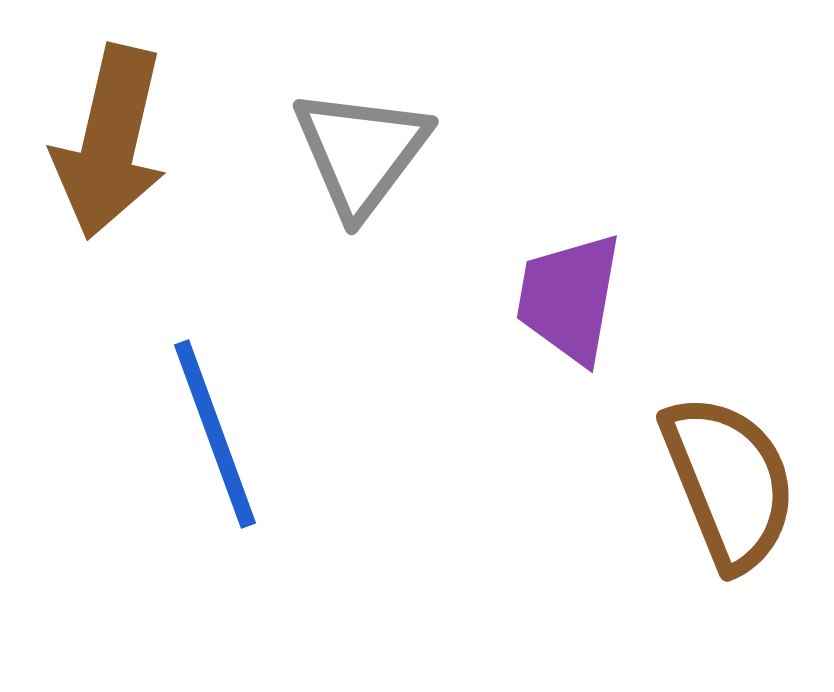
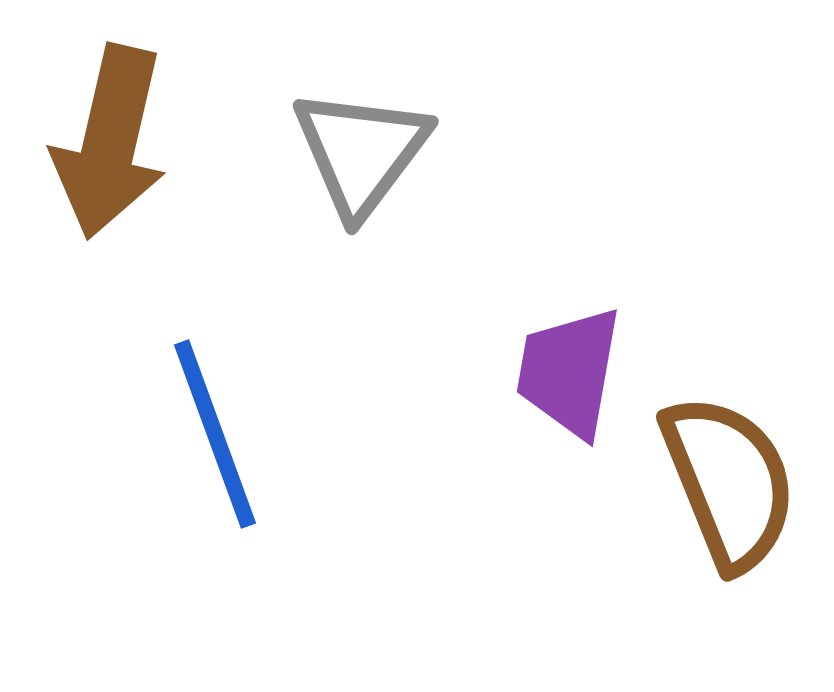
purple trapezoid: moved 74 px down
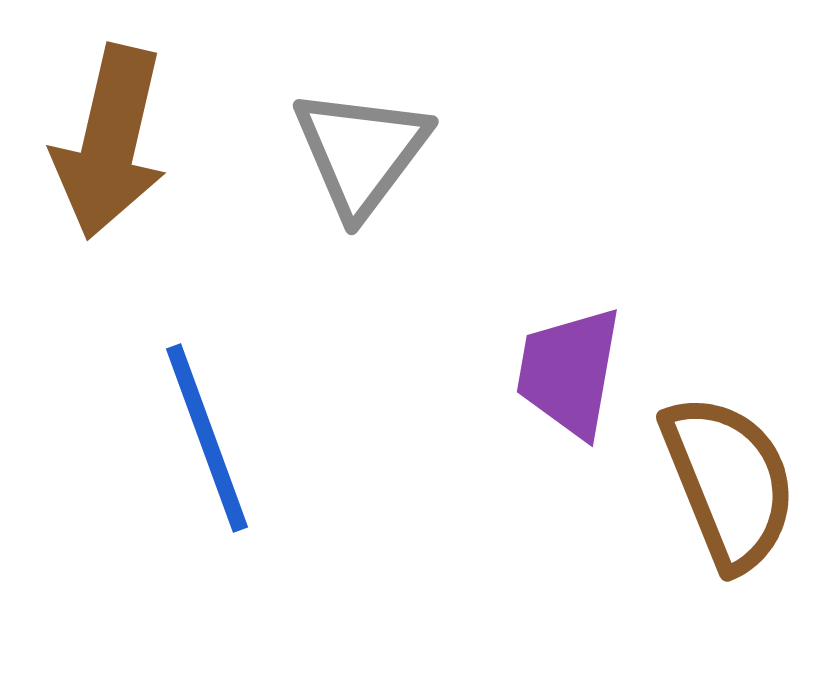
blue line: moved 8 px left, 4 px down
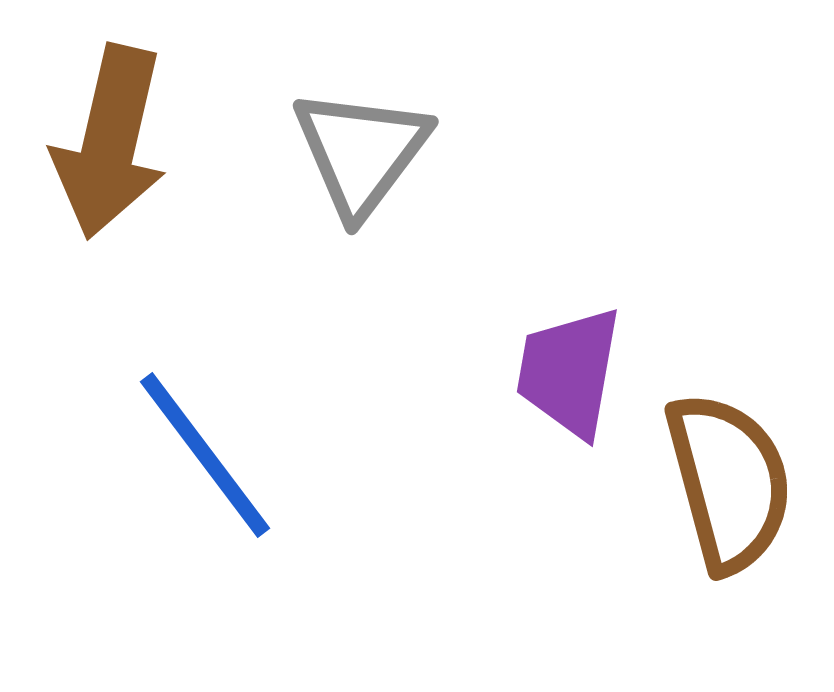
blue line: moved 2 px left, 17 px down; rotated 17 degrees counterclockwise
brown semicircle: rotated 7 degrees clockwise
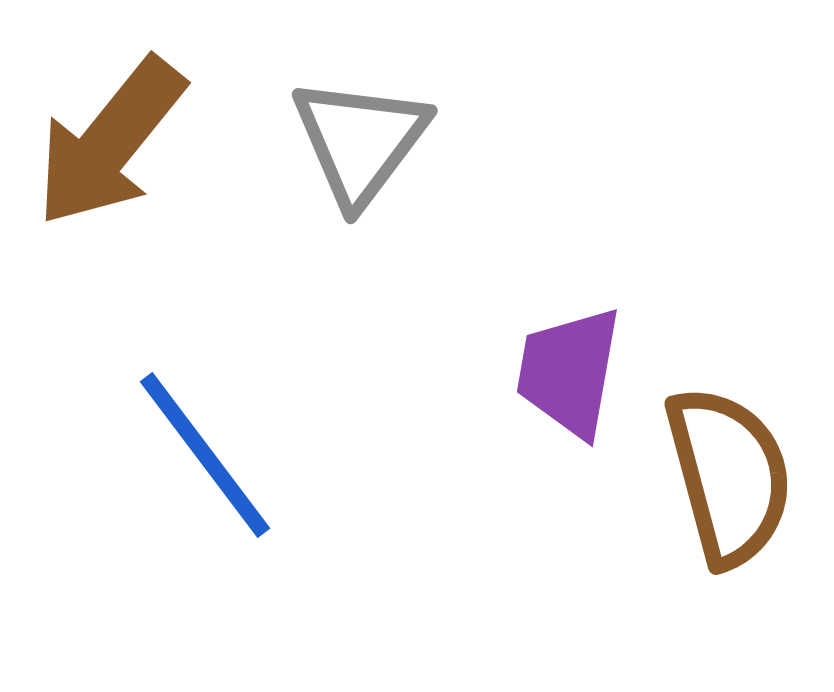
brown arrow: rotated 26 degrees clockwise
gray triangle: moved 1 px left, 11 px up
brown semicircle: moved 6 px up
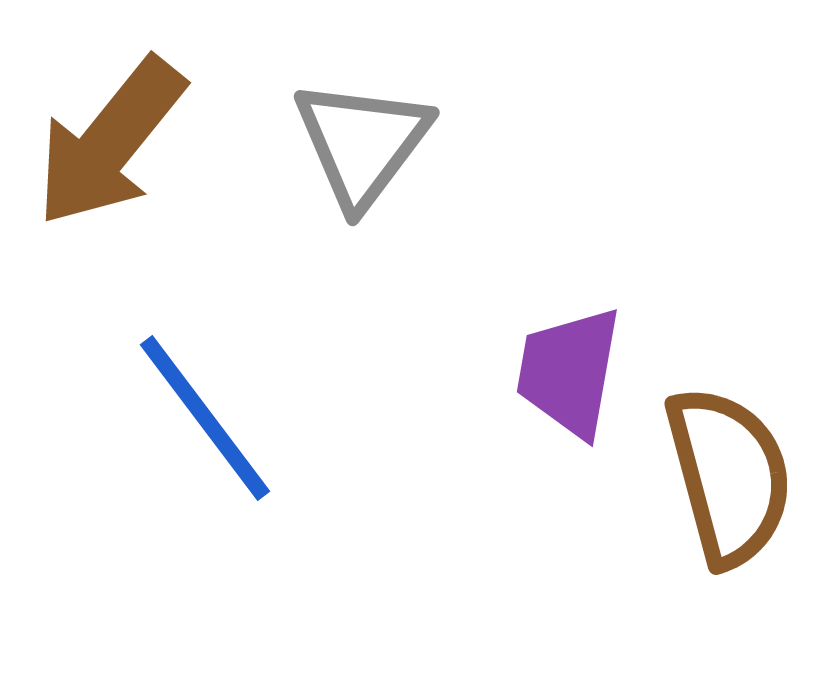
gray triangle: moved 2 px right, 2 px down
blue line: moved 37 px up
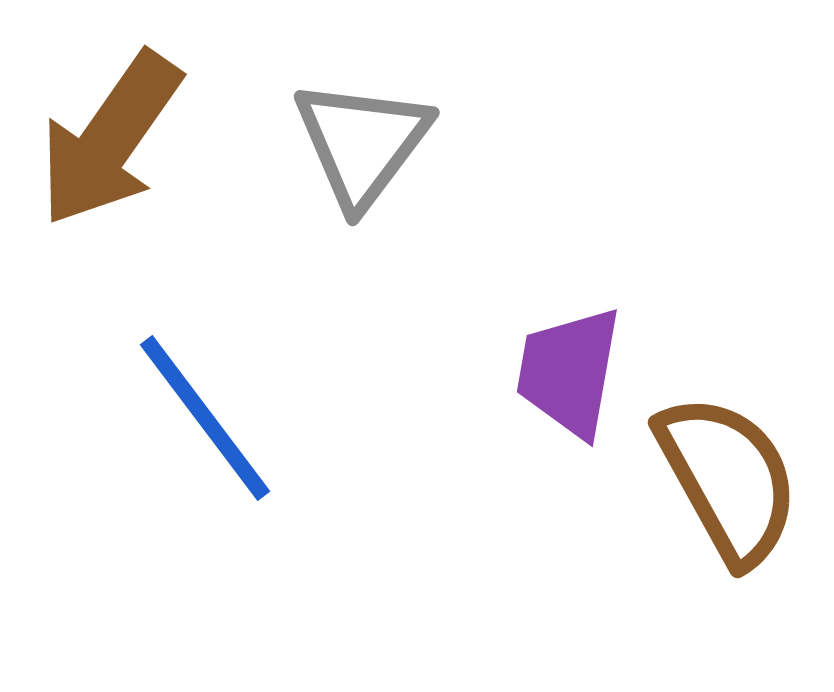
brown arrow: moved 3 px up; rotated 4 degrees counterclockwise
brown semicircle: moved 1 px left, 3 px down; rotated 14 degrees counterclockwise
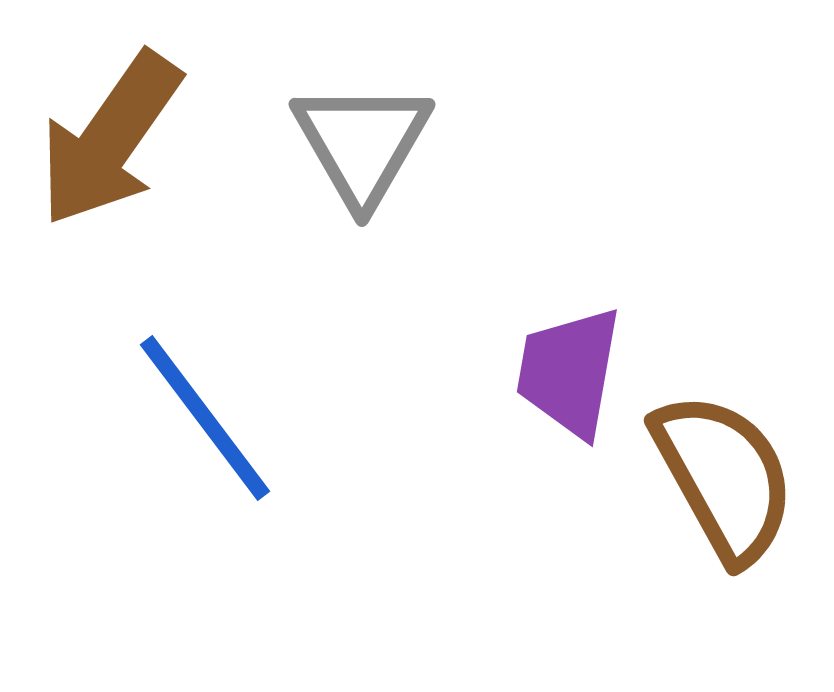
gray triangle: rotated 7 degrees counterclockwise
brown semicircle: moved 4 px left, 2 px up
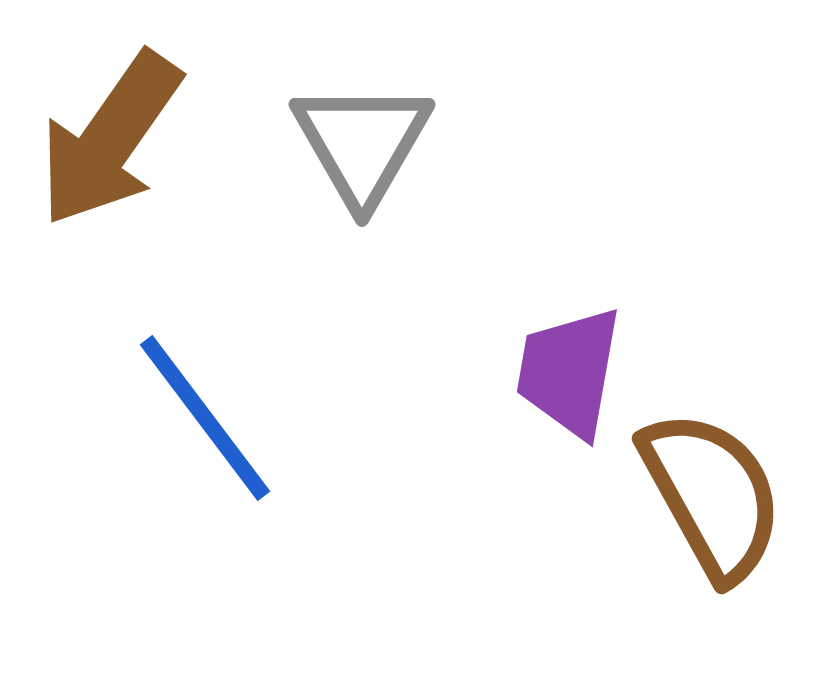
brown semicircle: moved 12 px left, 18 px down
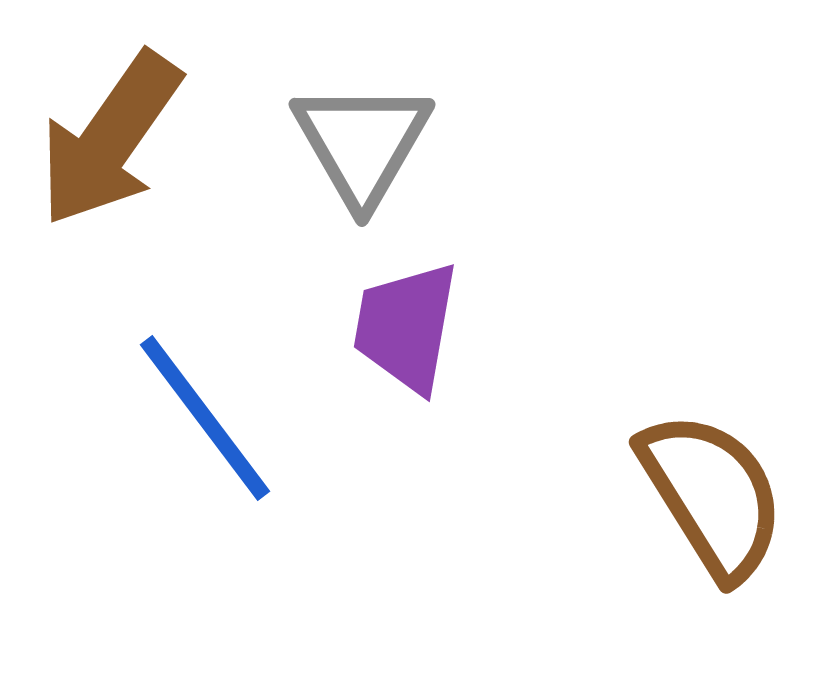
purple trapezoid: moved 163 px left, 45 px up
brown semicircle: rotated 3 degrees counterclockwise
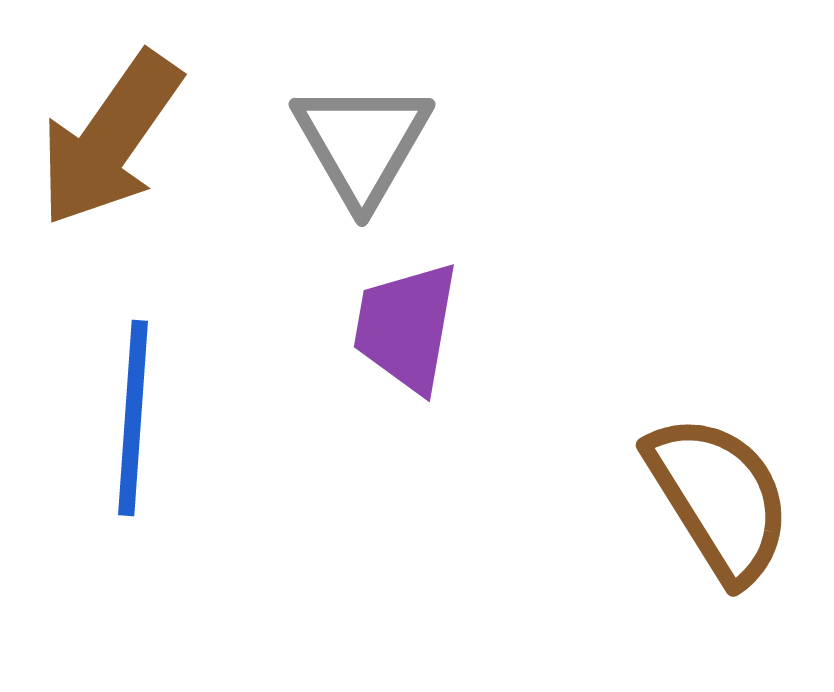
blue line: moved 72 px left; rotated 41 degrees clockwise
brown semicircle: moved 7 px right, 3 px down
